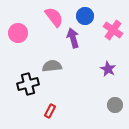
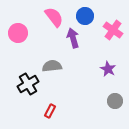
black cross: rotated 15 degrees counterclockwise
gray circle: moved 4 px up
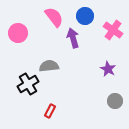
gray semicircle: moved 3 px left
